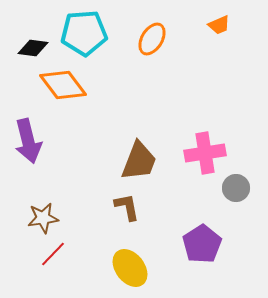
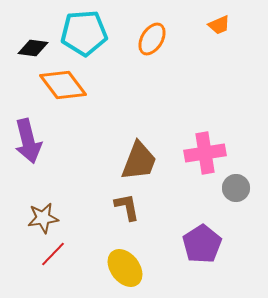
yellow ellipse: moved 5 px left
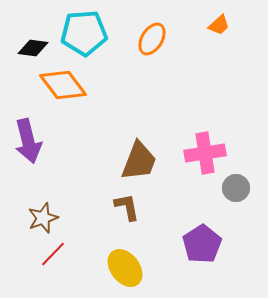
orange trapezoid: rotated 20 degrees counterclockwise
brown star: rotated 12 degrees counterclockwise
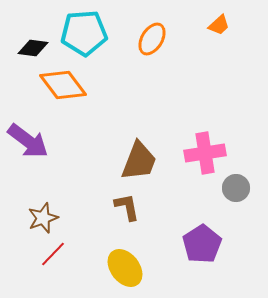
purple arrow: rotated 39 degrees counterclockwise
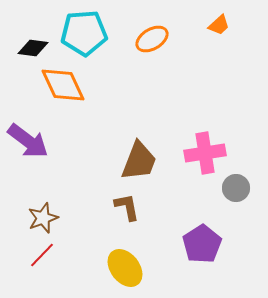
orange ellipse: rotated 28 degrees clockwise
orange diamond: rotated 12 degrees clockwise
red line: moved 11 px left, 1 px down
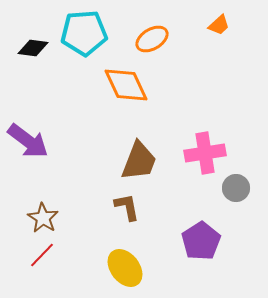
orange diamond: moved 63 px right
brown star: rotated 20 degrees counterclockwise
purple pentagon: moved 1 px left, 3 px up
